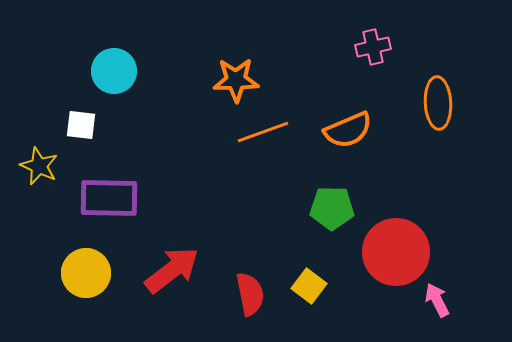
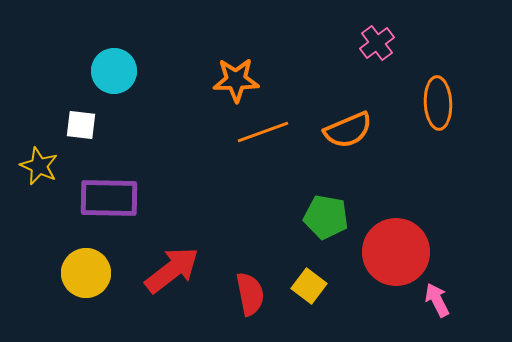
pink cross: moved 4 px right, 4 px up; rotated 24 degrees counterclockwise
green pentagon: moved 6 px left, 9 px down; rotated 9 degrees clockwise
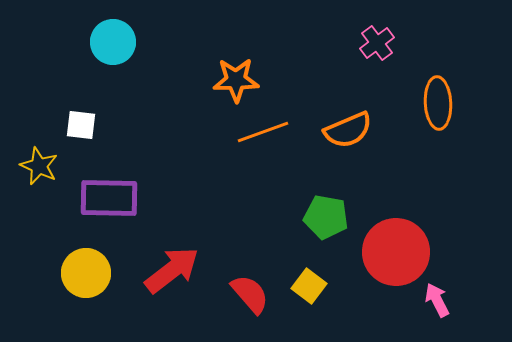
cyan circle: moved 1 px left, 29 px up
red semicircle: rotated 30 degrees counterclockwise
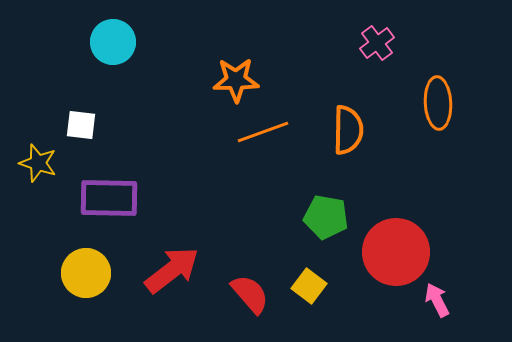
orange semicircle: rotated 66 degrees counterclockwise
yellow star: moved 1 px left, 3 px up; rotated 6 degrees counterclockwise
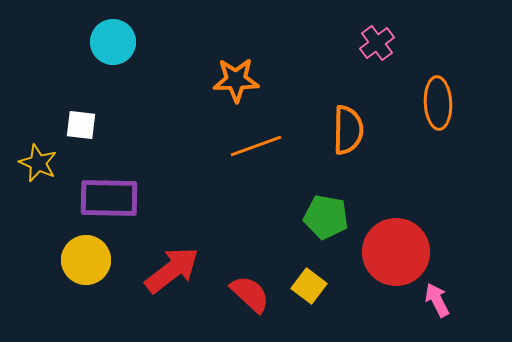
orange line: moved 7 px left, 14 px down
yellow star: rotated 6 degrees clockwise
yellow circle: moved 13 px up
red semicircle: rotated 6 degrees counterclockwise
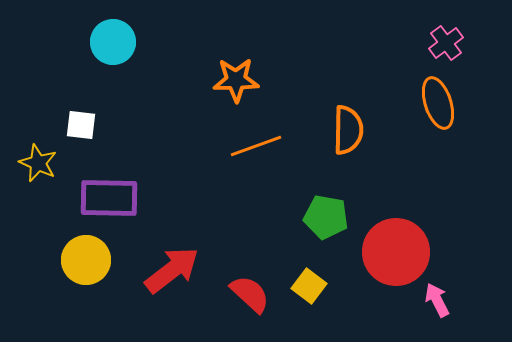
pink cross: moved 69 px right
orange ellipse: rotated 15 degrees counterclockwise
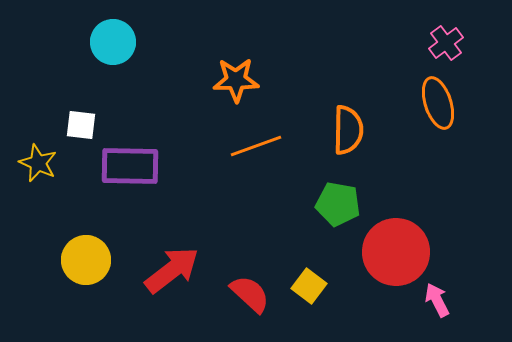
purple rectangle: moved 21 px right, 32 px up
green pentagon: moved 12 px right, 13 px up
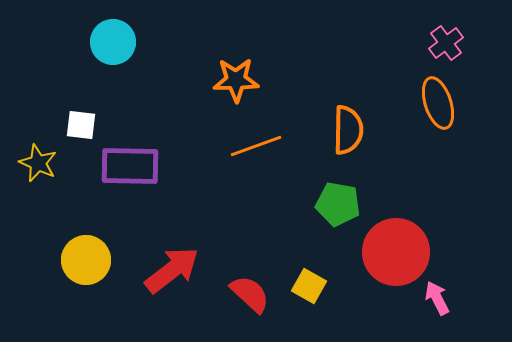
yellow square: rotated 8 degrees counterclockwise
pink arrow: moved 2 px up
